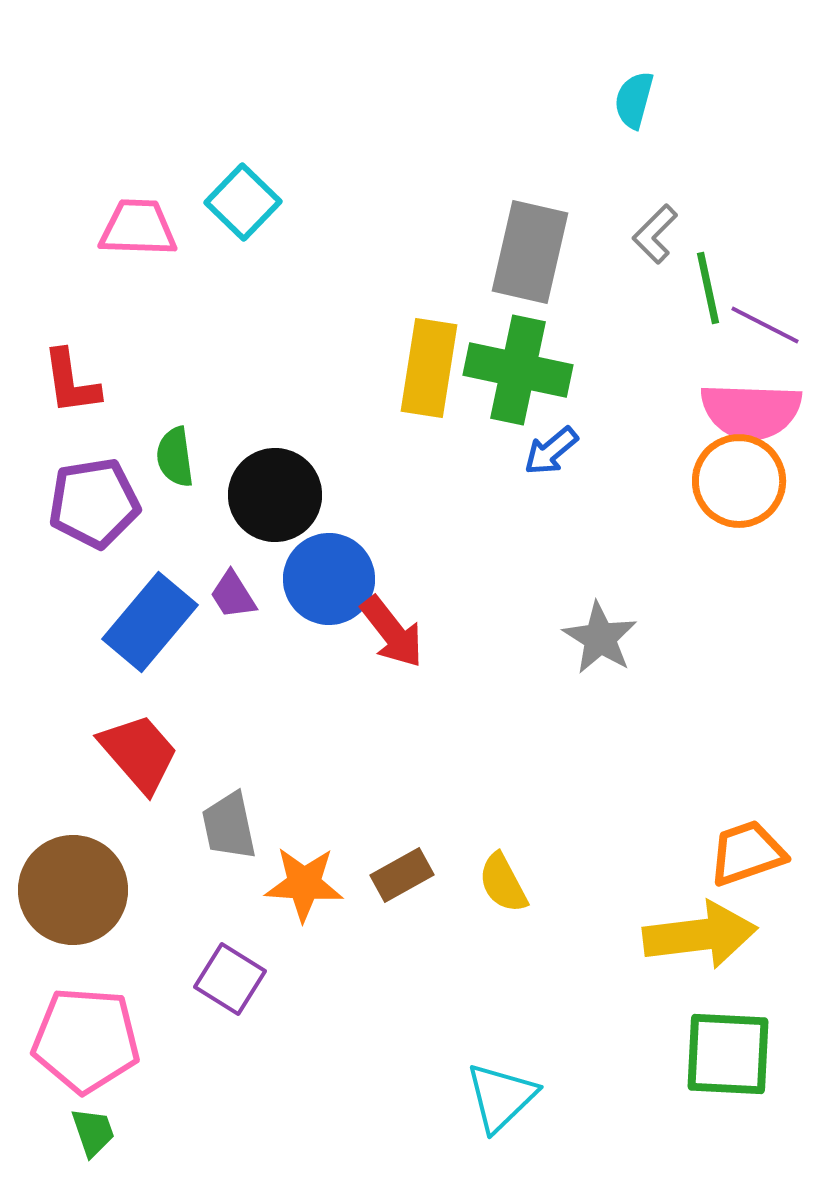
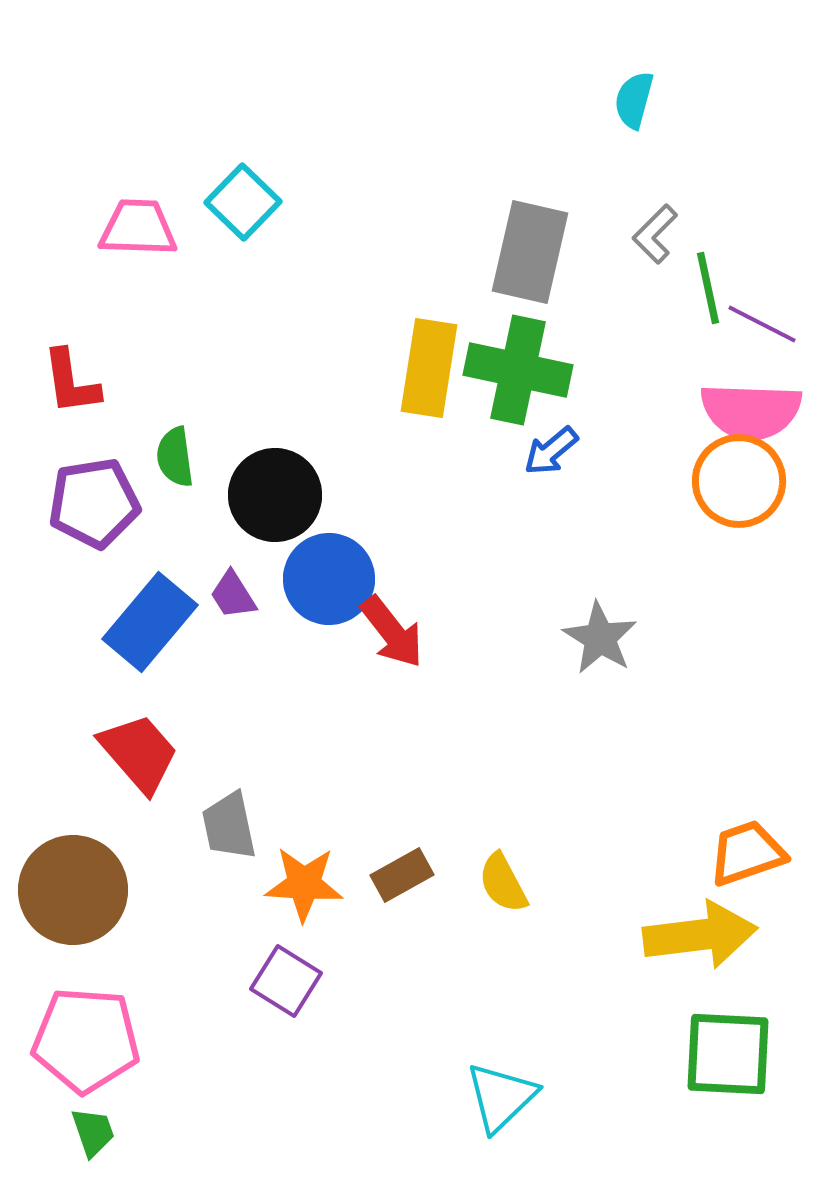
purple line: moved 3 px left, 1 px up
purple square: moved 56 px right, 2 px down
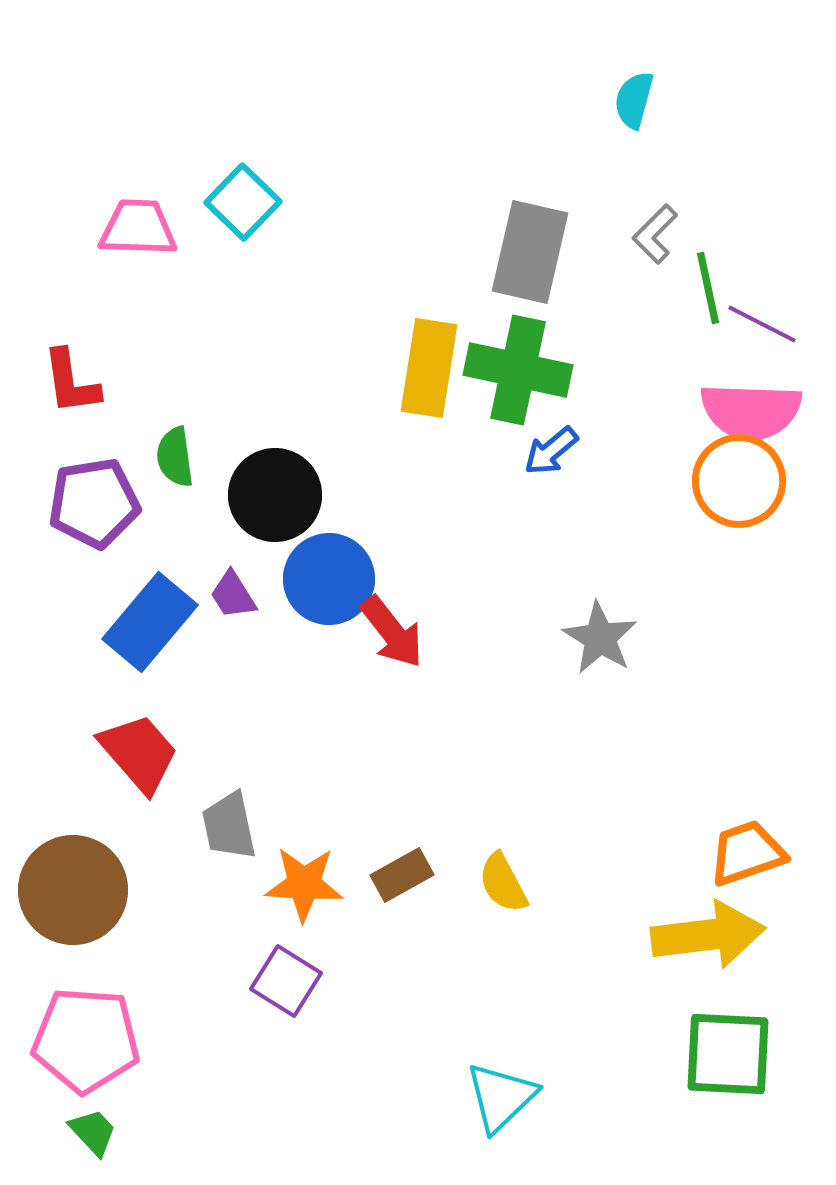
yellow arrow: moved 8 px right
green trapezoid: rotated 24 degrees counterclockwise
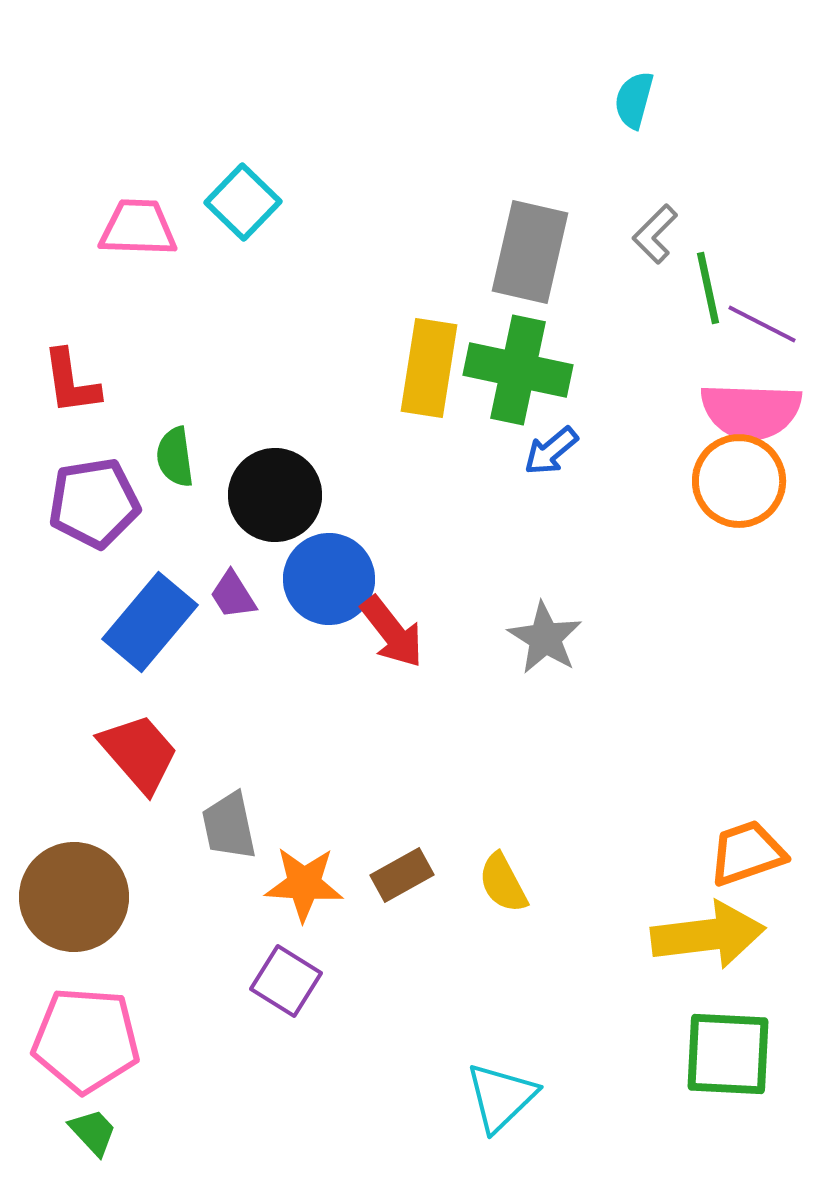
gray star: moved 55 px left
brown circle: moved 1 px right, 7 px down
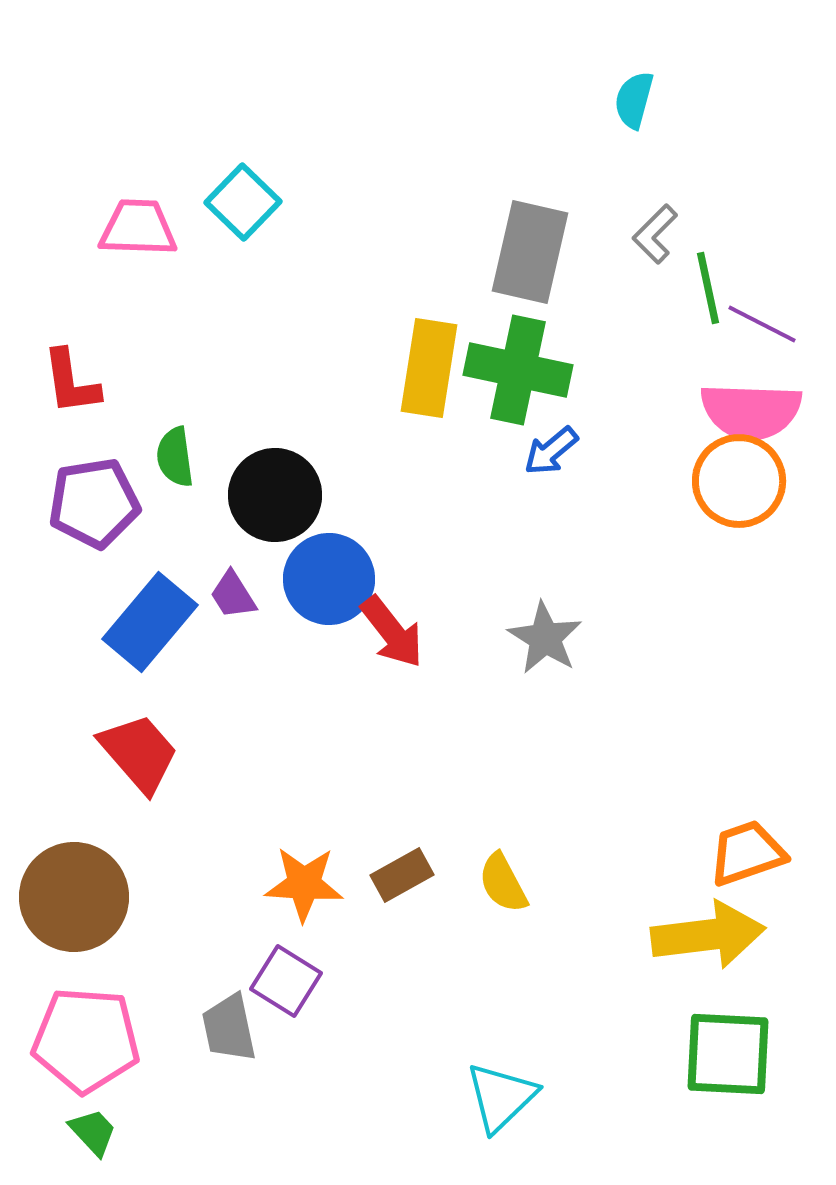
gray trapezoid: moved 202 px down
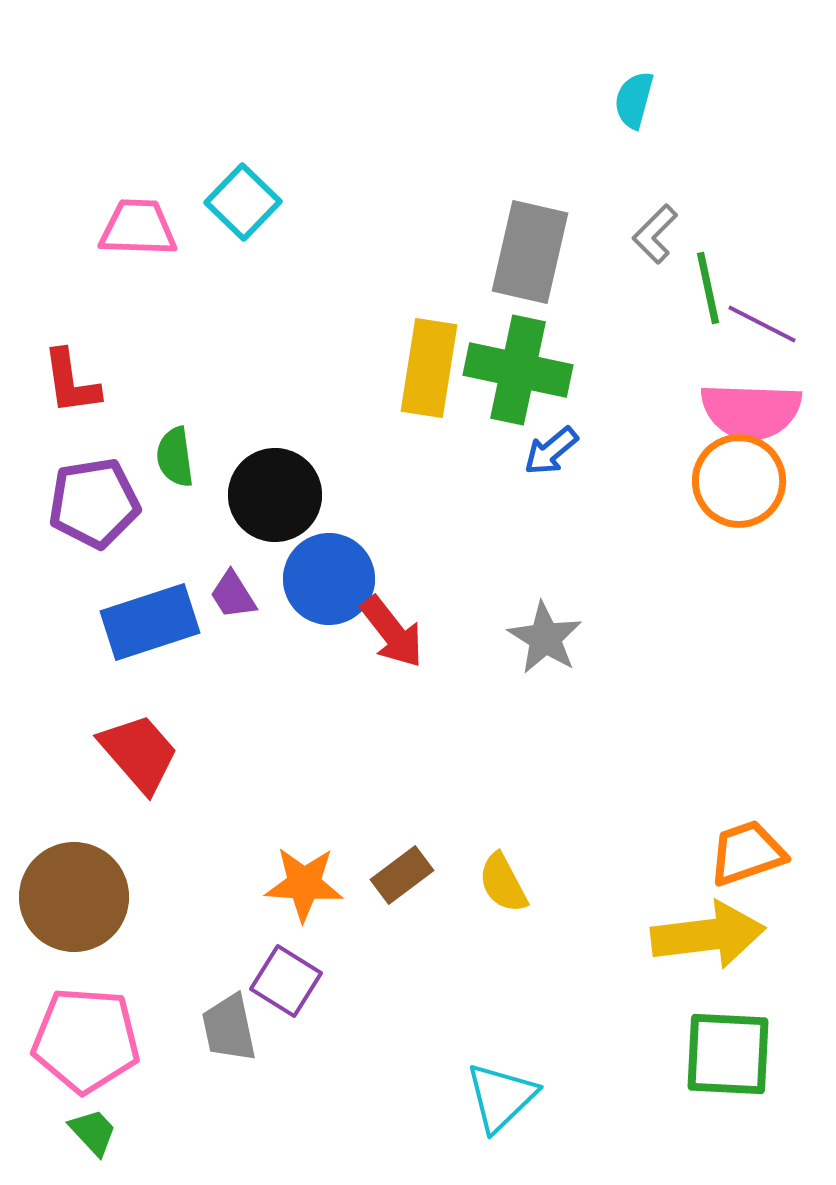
blue rectangle: rotated 32 degrees clockwise
brown rectangle: rotated 8 degrees counterclockwise
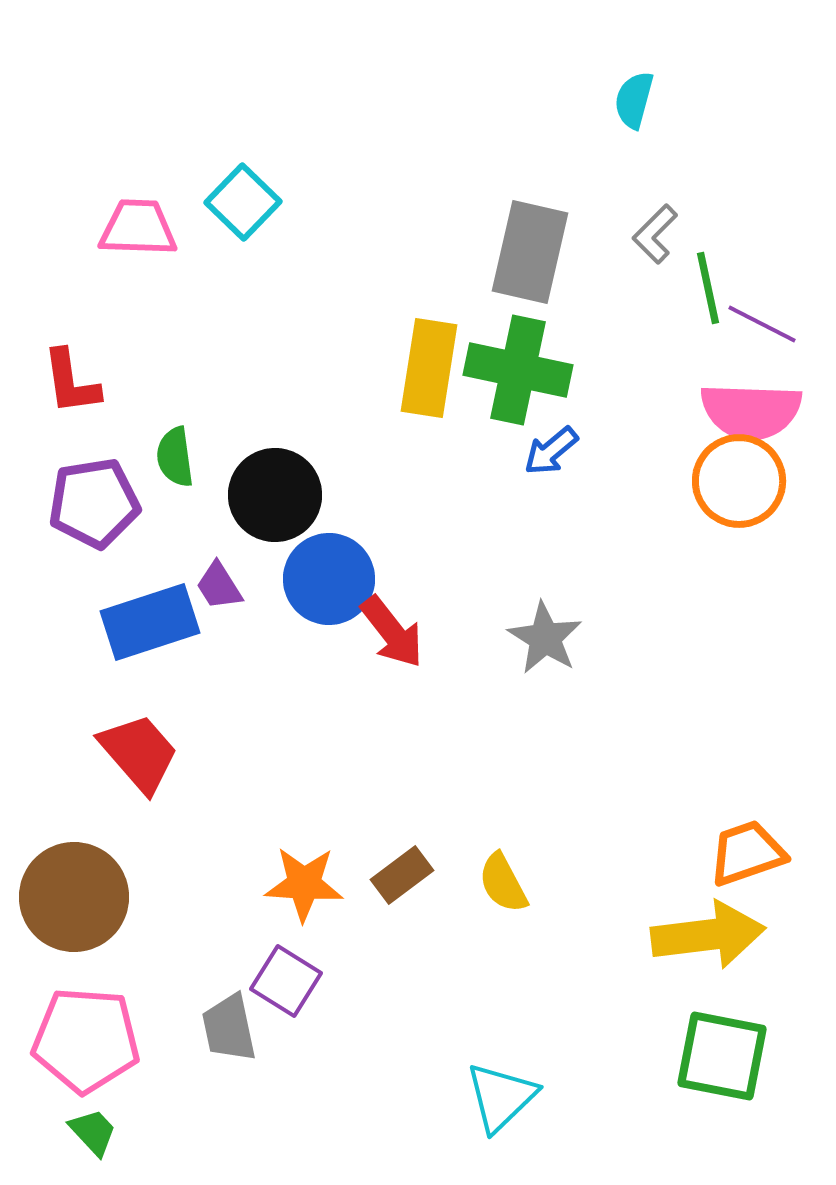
purple trapezoid: moved 14 px left, 9 px up
green square: moved 6 px left, 2 px down; rotated 8 degrees clockwise
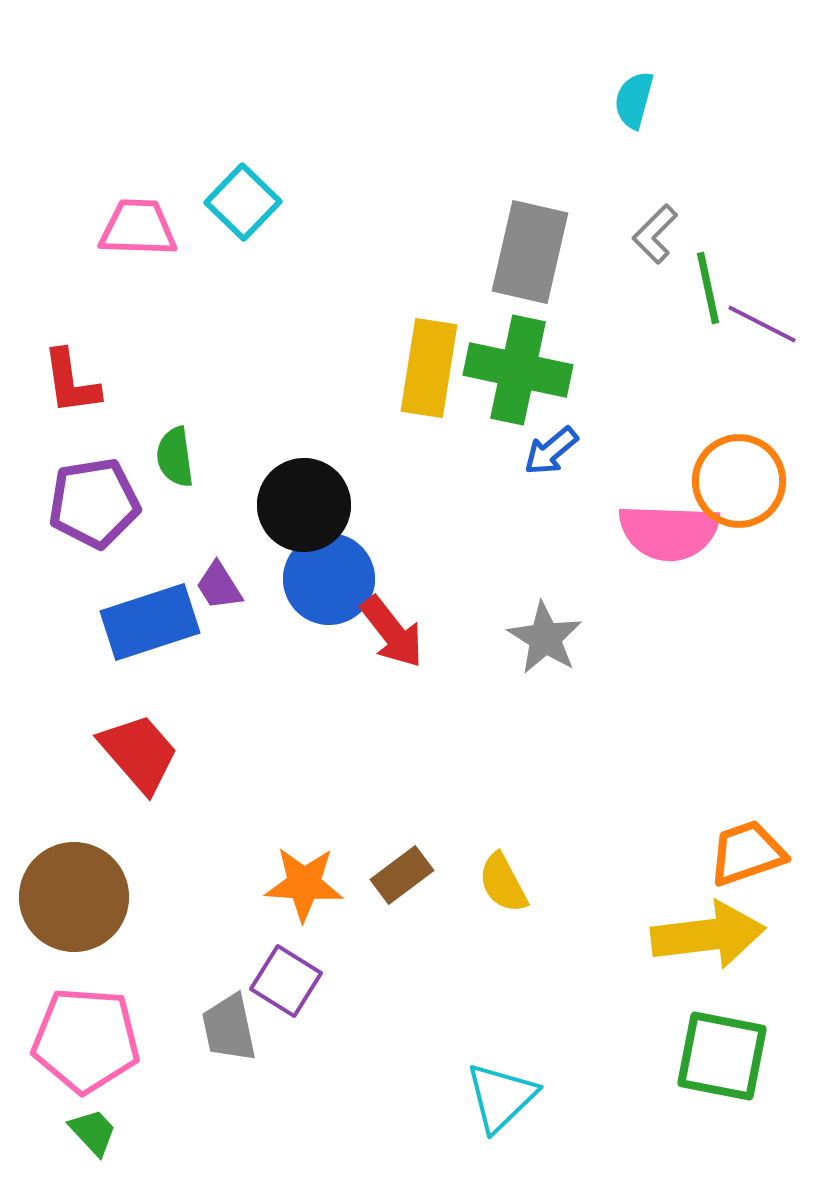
pink semicircle: moved 82 px left, 121 px down
black circle: moved 29 px right, 10 px down
